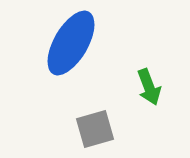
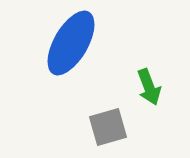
gray square: moved 13 px right, 2 px up
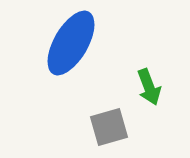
gray square: moved 1 px right
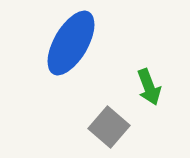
gray square: rotated 33 degrees counterclockwise
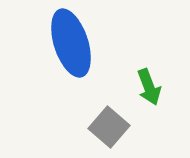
blue ellipse: rotated 48 degrees counterclockwise
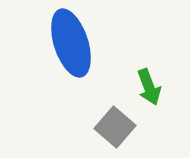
gray square: moved 6 px right
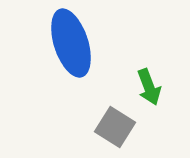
gray square: rotated 9 degrees counterclockwise
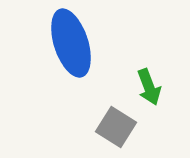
gray square: moved 1 px right
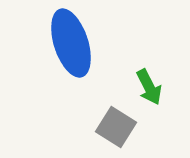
green arrow: rotated 6 degrees counterclockwise
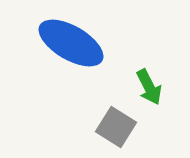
blue ellipse: rotated 42 degrees counterclockwise
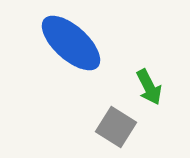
blue ellipse: rotated 12 degrees clockwise
